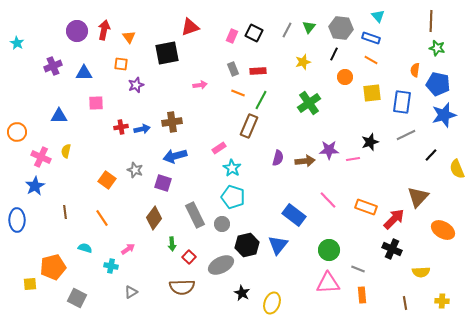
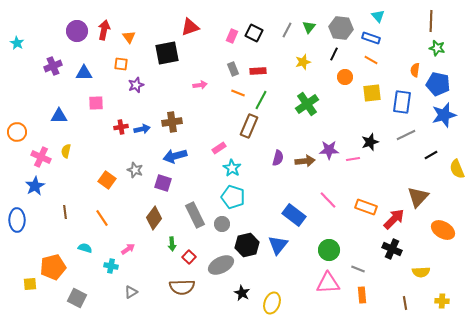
green cross at (309, 103): moved 2 px left, 1 px down
black line at (431, 155): rotated 16 degrees clockwise
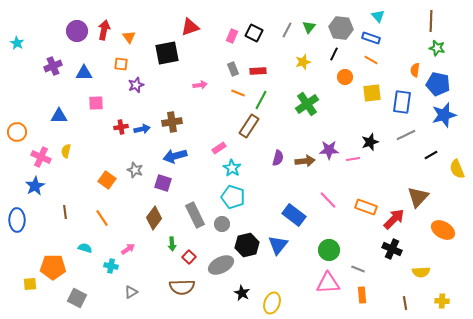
brown rectangle at (249, 126): rotated 10 degrees clockwise
orange pentagon at (53, 267): rotated 15 degrees clockwise
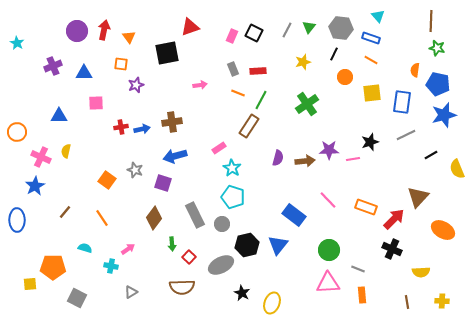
brown line at (65, 212): rotated 48 degrees clockwise
brown line at (405, 303): moved 2 px right, 1 px up
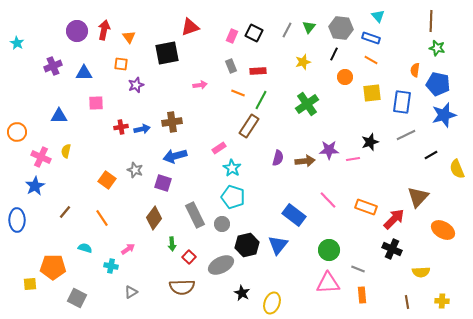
gray rectangle at (233, 69): moved 2 px left, 3 px up
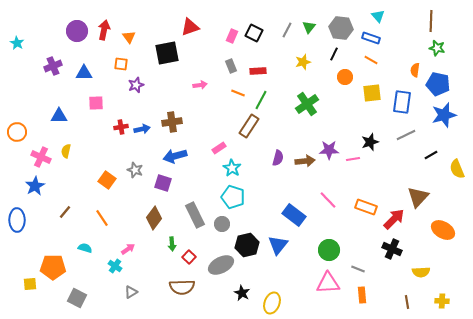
cyan cross at (111, 266): moved 4 px right; rotated 24 degrees clockwise
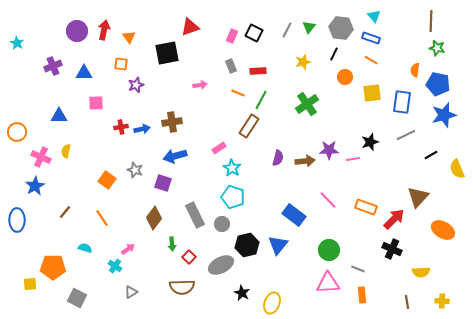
cyan triangle at (378, 16): moved 4 px left
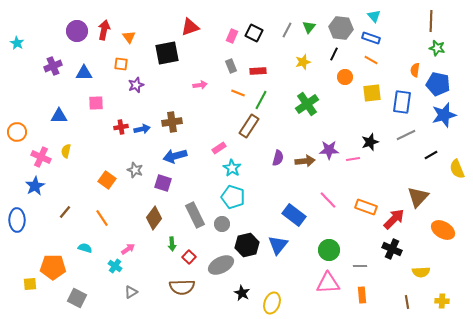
gray line at (358, 269): moved 2 px right, 3 px up; rotated 24 degrees counterclockwise
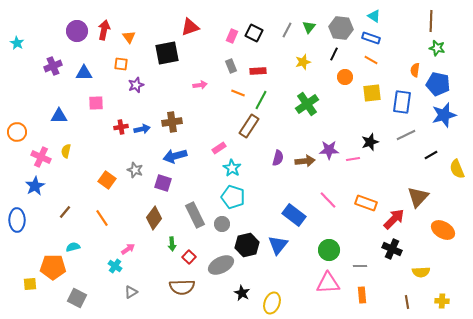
cyan triangle at (374, 16): rotated 16 degrees counterclockwise
orange rectangle at (366, 207): moved 4 px up
cyan semicircle at (85, 248): moved 12 px left, 1 px up; rotated 32 degrees counterclockwise
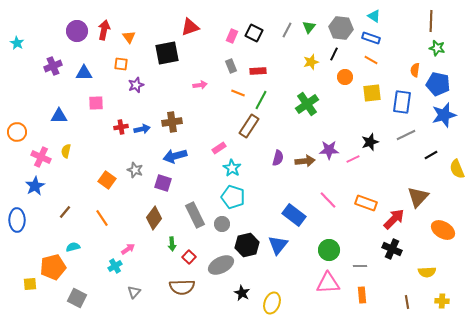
yellow star at (303, 62): moved 8 px right
pink line at (353, 159): rotated 16 degrees counterclockwise
cyan cross at (115, 266): rotated 24 degrees clockwise
orange pentagon at (53, 267): rotated 15 degrees counterclockwise
yellow semicircle at (421, 272): moved 6 px right
gray triangle at (131, 292): moved 3 px right; rotated 16 degrees counterclockwise
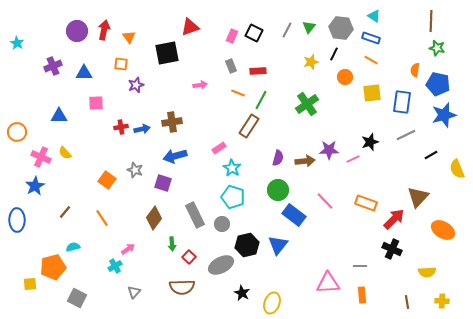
yellow semicircle at (66, 151): moved 1 px left, 2 px down; rotated 56 degrees counterclockwise
pink line at (328, 200): moved 3 px left, 1 px down
green circle at (329, 250): moved 51 px left, 60 px up
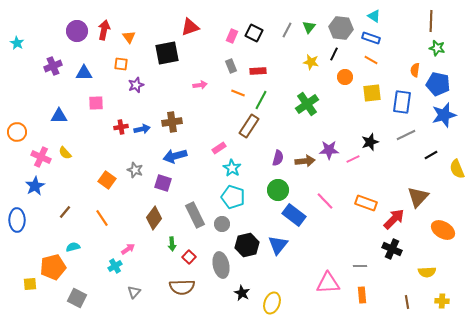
yellow star at (311, 62): rotated 28 degrees clockwise
gray ellipse at (221, 265): rotated 75 degrees counterclockwise
